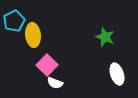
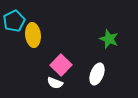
green star: moved 4 px right, 2 px down
pink square: moved 14 px right
white ellipse: moved 20 px left; rotated 40 degrees clockwise
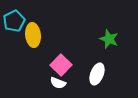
white semicircle: moved 3 px right
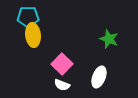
cyan pentagon: moved 14 px right, 4 px up; rotated 25 degrees clockwise
pink square: moved 1 px right, 1 px up
white ellipse: moved 2 px right, 3 px down
white semicircle: moved 4 px right, 2 px down
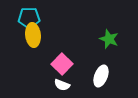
cyan pentagon: moved 1 px right, 1 px down
white ellipse: moved 2 px right, 1 px up
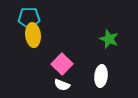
white ellipse: rotated 15 degrees counterclockwise
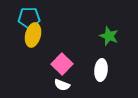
yellow ellipse: rotated 20 degrees clockwise
green star: moved 3 px up
white ellipse: moved 6 px up
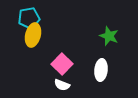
cyan pentagon: rotated 10 degrees counterclockwise
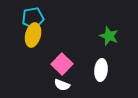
cyan pentagon: moved 4 px right
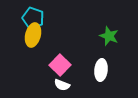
cyan pentagon: rotated 30 degrees clockwise
pink square: moved 2 px left, 1 px down
